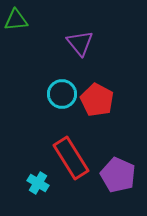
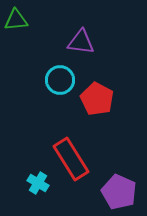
purple triangle: moved 1 px right, 1 px up; rotated 44 degrees counterclockwise
cyan circle: moved 2 px left, 14 px up
red pentagon: moved 1 px up
red rectangle: moved 1 px down
purple pentagon: moved 1 px right, 17 px down
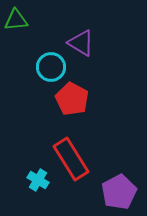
purple triangle: moved 1 px down; rotated 24 degrees clockwise
cyan circle: moved 9 px left, 13 px up
red pentagon: moved 25 px left
cyan cross: moved 3 px up
purple pentagon: rotated 20 degrees clockwise
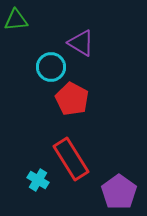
purple pentagon: rotated 8 degrees counterclockwise
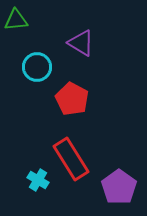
cyan circle: moved 14 px left
purple pentagon: moved 5 px up
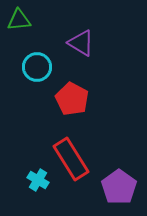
green triangle: moved 3 px right
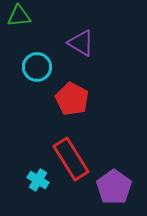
green triangle: moved 4 px up
purple pentagon: moved 5 px left
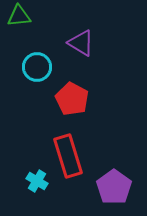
red rectangle: moved 3 px left, 3 px up; rotated 15 degrees clockwise
cyan cross: moved 1 px left, 1 px down
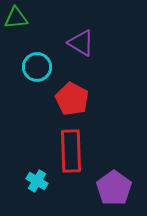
green triangle: moved 3 px left, 2 px down
red rectangle: moved 3 px right, 5 px up; rotated 15 degrees clockwise
purple pentagon: moved 1 px down
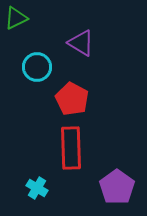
green triangle: rotated 20 degrees counterclockwise
red rectangle: moved 3 px up
cyan cross: moved 7 px down
purple pentagon: moved 3 px right, 1 px up
